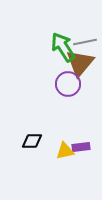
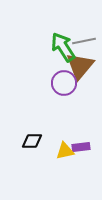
gray line: moved 1 px left, 1 px up
brown triangle: moved 3 px down
purple circle: moved 4 px left, 1 px up
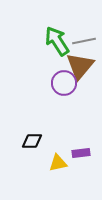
green arrow: moved 6 px left, 6 px up
purple rectangle: moved 6 px down
yellow triangle: moved 7 px left, 12 px down
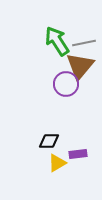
gray line: moved 2 px down
purple circle: moved 2 px right, 1 px down
black diamond: moved 17 px right
purple rectangle: moved 3 px left, 1 px down
yellow triangle: moved 1 px left; rotated 18 degrees counterclockwise
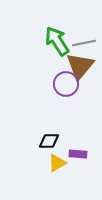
purple rectangle: rotated 12 degrees clockwise
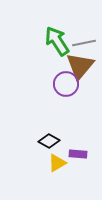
black diamond: rotated 30 degrees clockwise
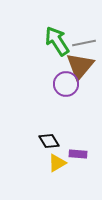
black diamond: rotated 30 degrees clockwise
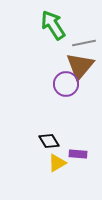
green arrow: moved 4 px left, 16 px up
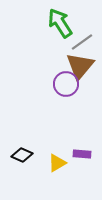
green arrow: moved 7 px right, 2 px up
gray line: moved 2 px left, 1 px up; rotated 25 degrees counterclockwise
black diamond: moved 27 px left, 14 px down; rotated 35 degrees counterclockwise
purple rectangle: moved 4 px right
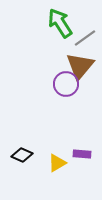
gray line: moved 3 px right, 4 px up
